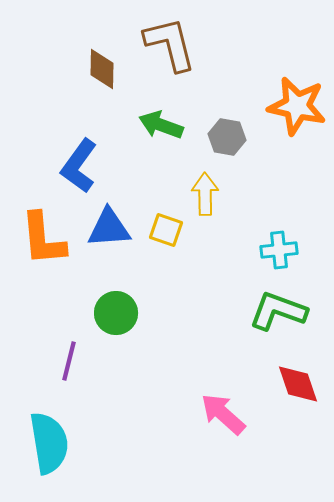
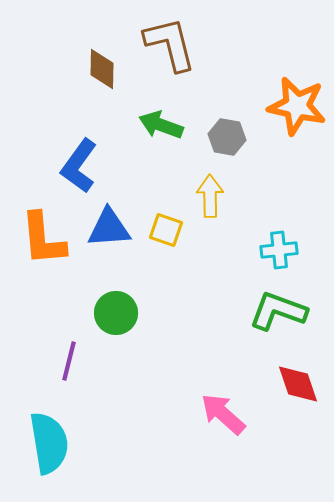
yellow arrow: moved 5 px right, 2 px down
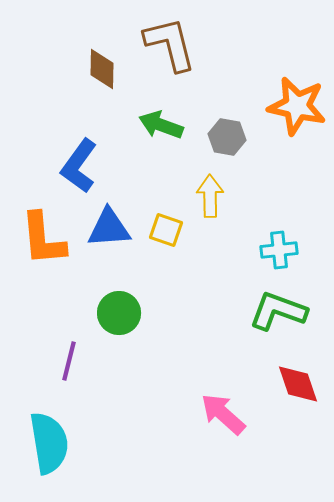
green circle: moved 3 px right
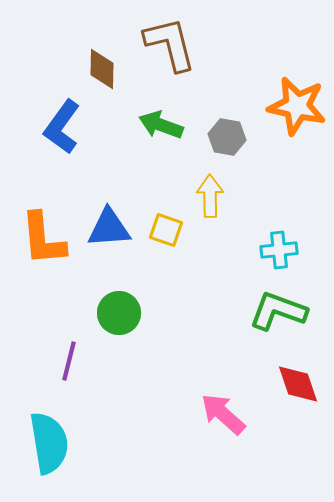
blue L-shape: moved 17 px left, 39 px up
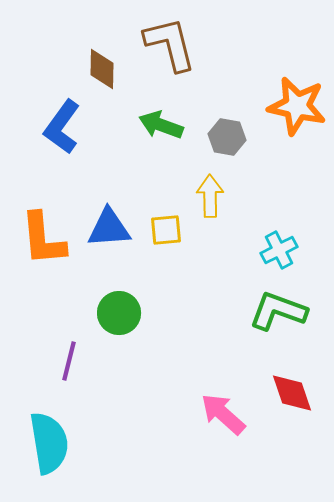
yellow square: rotated 24 degrees counterclockwise
cyan cross: rotated 21 degrees counterclockwise
red diamond: moved 6 px left, 9 px down
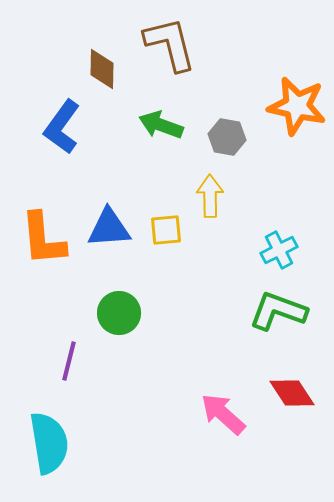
red diamond: rotated 15 degrees counterclockwise
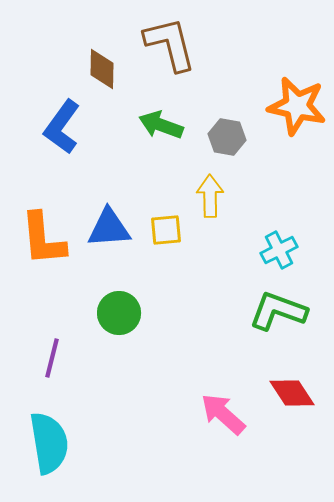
purple line: moved 17 px left, 3 px up
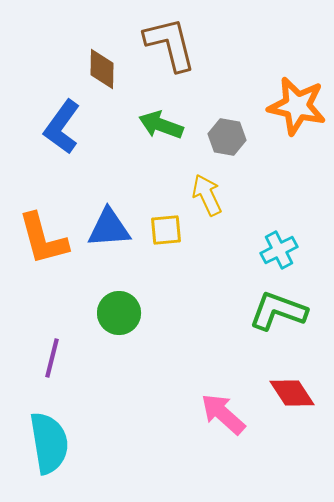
yellow arrow: moved 3 px left, 1 px up; rotated 24 degrees counterclockwise
orange L-shape: rotated 10 degrees counterclockwise
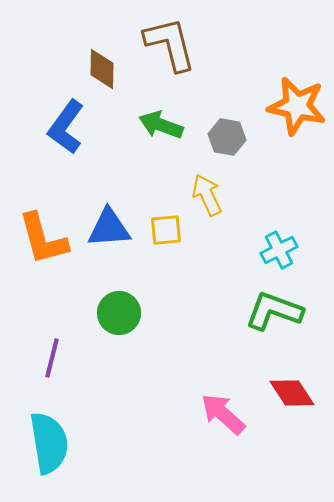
blue L-shape: moved 4 px right
green L-shape: moved 4 px left
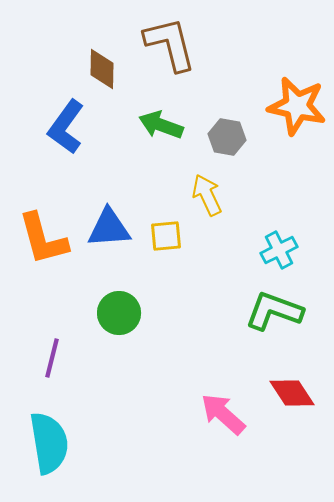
yellow square: moved 6 px down
